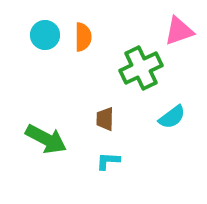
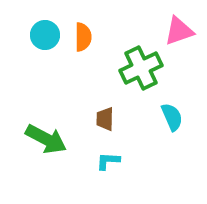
cyan semicircle: rotated 76 degrees counterclockwise
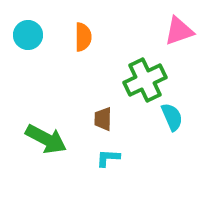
cyan circle: moved 17 px left
green cross: moved 4 px right, 12 px down
brown trapezoid: moved 2 px left
cyan L-shape: moved 3 px up
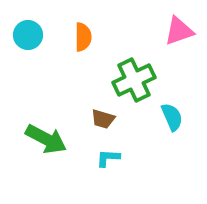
green cross: moved 11 px left
brown trapezoid: rotated 75 degrees counterclockwise
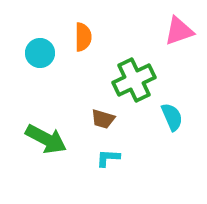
cyan circle: moved 12 px right, 18 px down
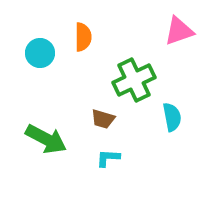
cyan semicircle: rotated 12 degrees clockwise
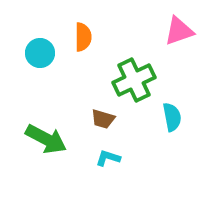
cyan L-shape: rotated 15 degrees clockwise
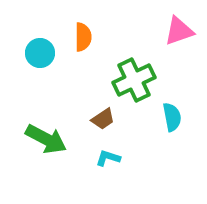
brown trapezoid: rotated 50 degrees counterclockwise
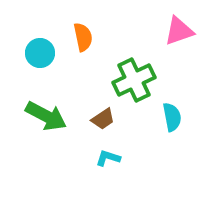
orange semicircle: rotated 12 degrees counterclockwise
green arrow: moved 23 px up
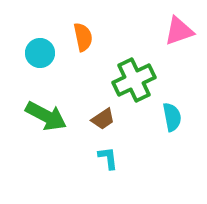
cyan L-shape: rotated 65 degrees clockwise
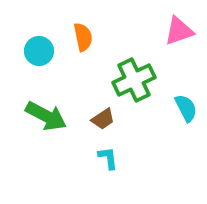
cyan circle: moved 1 px left, 2 px up
cyan semicircle: moved 14 px right, 9 px up; rotated 16 degrees counterclockwise
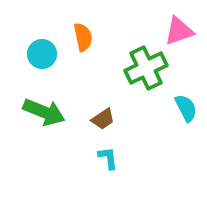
cyan circle: moved 3 px right, 3 px down
green cross: moved 12 px right, 12 px up
green arrow: moved 2 px left, 4 px up; rotated 6 degrees counterclockwise
